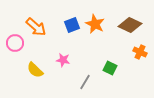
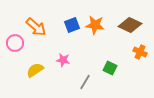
orange star: moved 1 px down; rotated 18 degrees counterclockwise
yellow semicircle: rotated 102 degrees clockwise
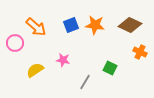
blue square: moved 1 px left
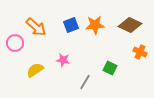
orange star: rotated 12 degrees counterclockwise
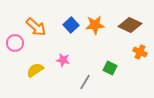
blue square: rotated 21 degrees counterclockwise
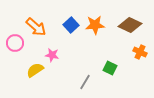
pink star: moved 11 px left, 5 px up
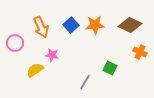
orange arrow: moved 5 px right; rotated 25 degrees clockwise
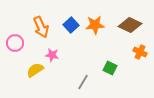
gray line: moved 2 px left
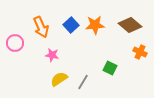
brown diamond: rotated 15 degrees clockwise
yellow semicircle: moved 24 px right, 9 px down
